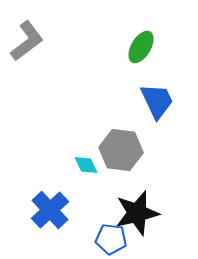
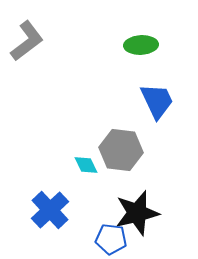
green ellipse: moved 2 px up; rotated 56 degrees clockwise
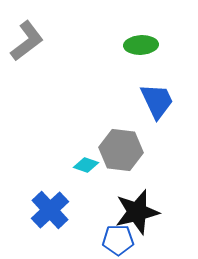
cyan diamond: rotated 45 degrees counterclockwise
black star: moved 1 px up
blue pentagon: moved 7 px right, 1 px down; rotated 8 degrees counterclockwise
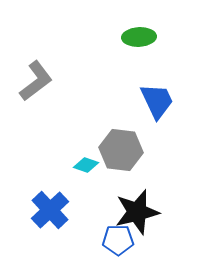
gray L-shape: moved 9 px right, 40 px down
green ellipse: moved 2 px left, 8 px up
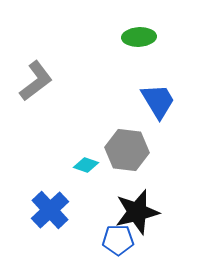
blue trapezoid: moved 1 px right; rotated 6 degrees counterclockwise
gray hexagon: moved 6 px right
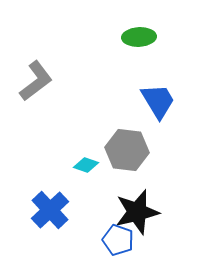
blue pentagon: rotated 20 degrees clockwise
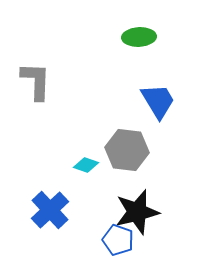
gray L-shape: rotated 51 degrees counterclockwise
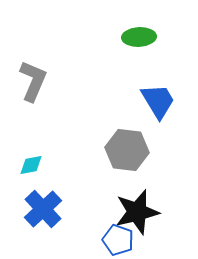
gray L-shape: moved 3 px left; rotated 21 degrees clockwise
cyan diamond: moved 55 px left; rotated 30 degrees counterclockwise
blue cross: moved 7 px left, 1 px up
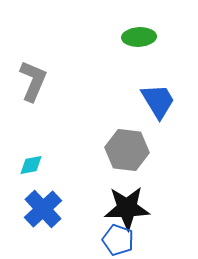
black star: moved 10 px left, 4 px up; rotated 12 degrees clockwise
